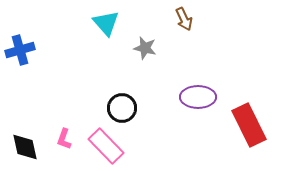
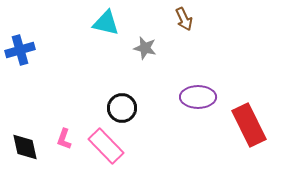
cyan triangle: rotated 36 degrees counterclockwise
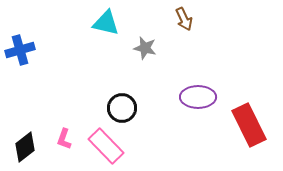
black diamond: rotated 64 degrees clockwise
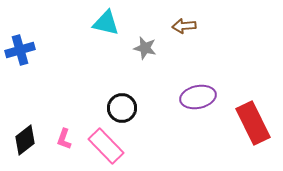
brown arrow: moved 7 px down; rotated 110 degrees clockwise
purple ellipse: rotated 12 degrees counterclockwise
red rectangle: moved 4 px right, 2 px up
black diamond: moved 7 px up
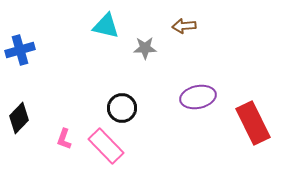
cyan triangle: moved 3 px down
gray star: rotated 15 degrees counterclockwise
black diamond: moved 6 px left, 22 px up; rotated 8 degrees counterclockwise
